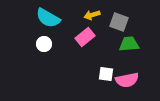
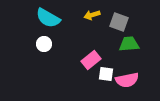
pink rectangle: moved 6 px right, 23 px down
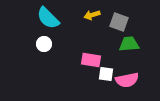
cyan semicircle: rotated 15 degrees clockwise
pink rectangle: rotated 48 degrees clockwise
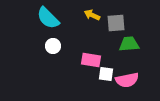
yellow arrow: rotated 42 degrees clockwise
gray square: moved 3 px left, 1 px down; rotated 24 degrees counterclockwise
white circle: moved 9 px right, 2 px down
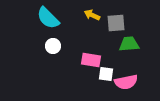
pink semicircle: moved 1 px left, 2 px down
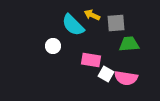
cyan semicircle: moved 25 px right, 7 px down
white square: rotated 21 degrees clockwise
pink semicircle: moved 4 px up; rotated 20 degrees clockwise
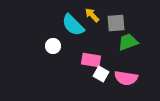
yellow arrow: rotated 21 degrees clockwise
green trapezoid: moved 1 px left, 2 px up; rotated 15 degrees counterclockwise
white square: moved 5 px left
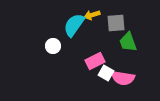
yellow arrow: rotated 63 degrees counterclockwise
cyan semicircle: moved 1 px right; rotated 80 degrees clockwise
green trapezoid: rotated 90 degrees counterclockwise
pink rectangle: moved 4 px right, 1 px down; rotated 36 degrees counterclockwise
white square: moved 5 px right, 1 px up
pink semicircle: moved 3 px left
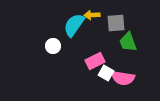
yellow arrow: rotated 14 degrees clockwise
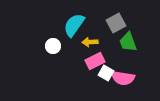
yellow arrow: moved 2 px left, 27 px down
gray square: rotated 24 degrees counterclockwise
